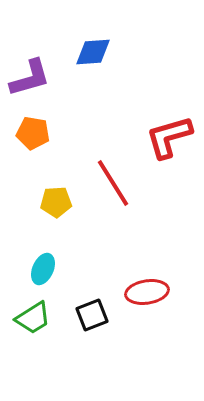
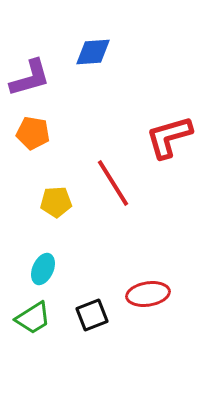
red ellipse: moved 1 px right, 2 px down
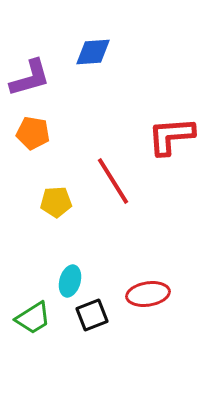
red L-shape: moved 2 px right, 1 px up; rotated 12 degrees clockwise
red line: moved 2 px up
cyan ellipse: moved 27 px right, 12 px down; rotated 8 degrees counterclockwise
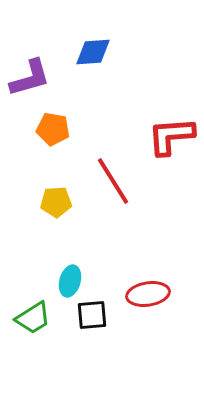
orange pentagon: moved 20 px right, 4 px up
black square: rotated 16 degrees clockwise
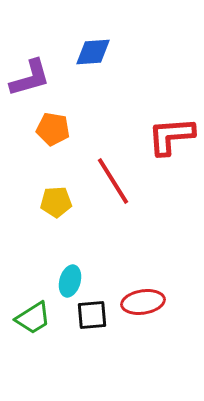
red ellipse: moved 5 px left, 8 px down
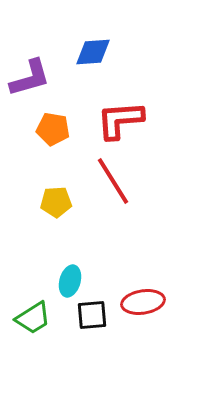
red L-shape: moved 51 px left, 16 px up
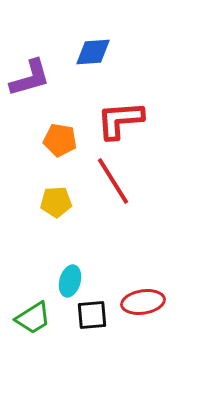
orange pentagon: moved 7 px right, 11 px down
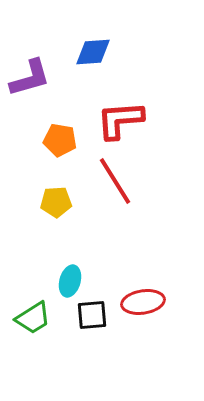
red line: moved 2 px right
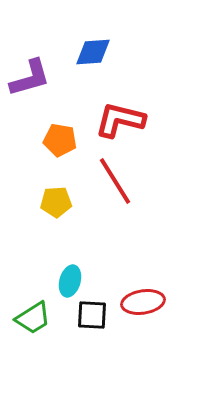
red L-shape: rotated 18 degrees clockwise
black square: rotated 8 degrees clockwise
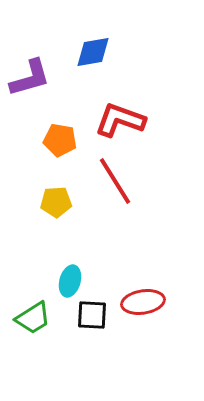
blue diamond: rotated 6 degrees counterclockwise
red L-shape: rotated 6 degrees clockwise
